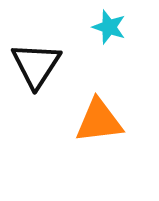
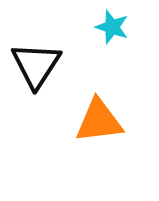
cyan star: moved 3 px right
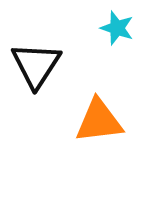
cyan star: moved 5 px right, 1 px down
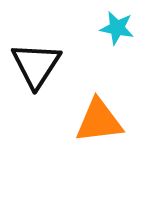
cyan star: rotated 8 degrees counterclockwise
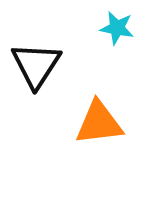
orange triangle: moved 2 px down
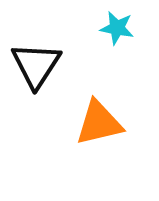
orange triangle: rotated 6 degrees counterclockwise
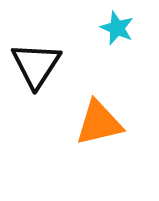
cyan star: rotated 12 degrees clockwise
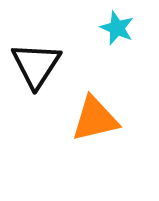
orange triangle: moved 4 px left, 4 px up
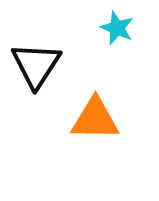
orange triangle: rotated 14 degrees clockwise
